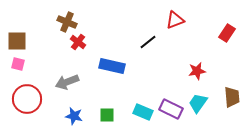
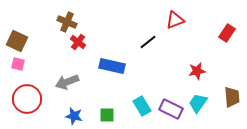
brown square: rotated 25 degrees clockwise
cyan rectangle: moved 1 px left, 6 px up; rotated 36 degrees clockwise
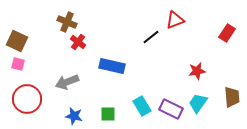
black line: moved 3 px right, 5 px up
green square: moved 1 px right, 1 px up
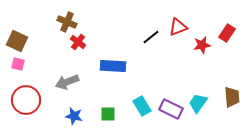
red triangle: moved 3 px right, 7 px down
blue rectangle: moved 1 px right; rotated 10 degrees counterclockwise
red star: moved 5 px right, 26 px up
red circle: moved 1 px left, 1 px down
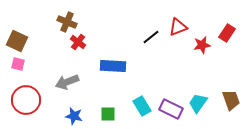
brown trapezoid: moved 1 px left, 3 px down; rotated 15 degrees counterclockwise
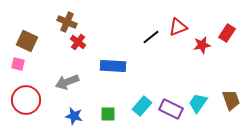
brown square: moved 10 px right
cyan rectangle: rotated 72 degrees clockwise
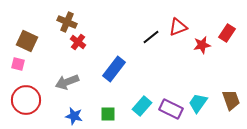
blue rectangle: moved 1 px right, 3 px down; rotated 55 degrees counterclockwise
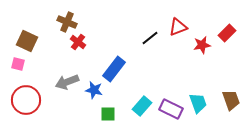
red rectangle: rotated 12 degrees clockwise
black line: moved 1 px left, 1 px down
cyan trapezoid: rotated 125 degrees clockwise
blue star: moved 20 px right, 26 px up
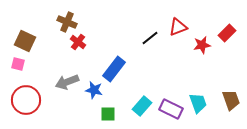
brown square: moved 2 px left
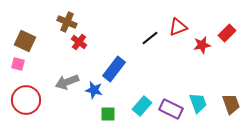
red cross: moved 1 px right
brown trapezoid: moved 4 px down
